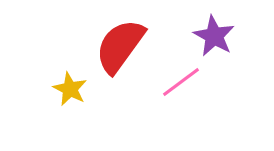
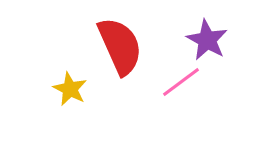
purple star: moved 7 px left, 4 px down
red semicircle: rotated 120 degrees clockwise
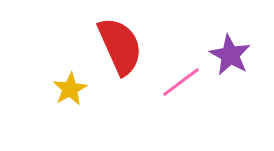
purple star: moved 23 px right, 15 px down
yellow star: rotated 16 degrees clockwise
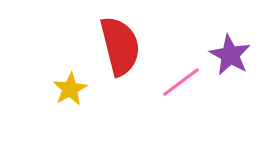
red semicircle: rotated 10 degrees clockwise
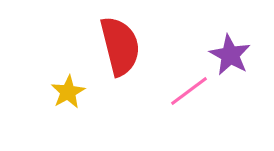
pink line: moved 8 px right, 9 px down
yellow star: moved 2 px left, 3 px down
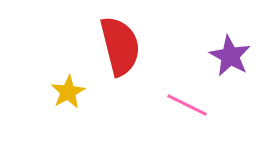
purple star: moved 1 px down
pink line: moved 2 px left, 14 px down; rotated 63 degrees clockwise
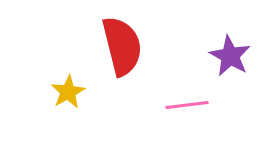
red semicircle: moved 2 px right
pink line: rotated 33 degrees counterclockwise
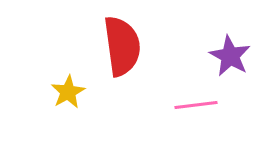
red semicircle: rotated 6 degrees clockwise
pink line: moved 9 px right
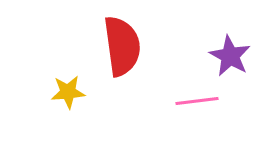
yellow star: rotated 24 degrees clockwise
pink line: moved 1 px right, 4 px up
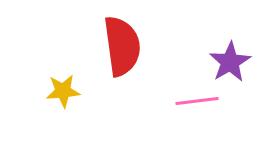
purple star: moved 6 px down; rotated 12 degrees clockwise
yellow star: moved 5 px left, 1 px up
